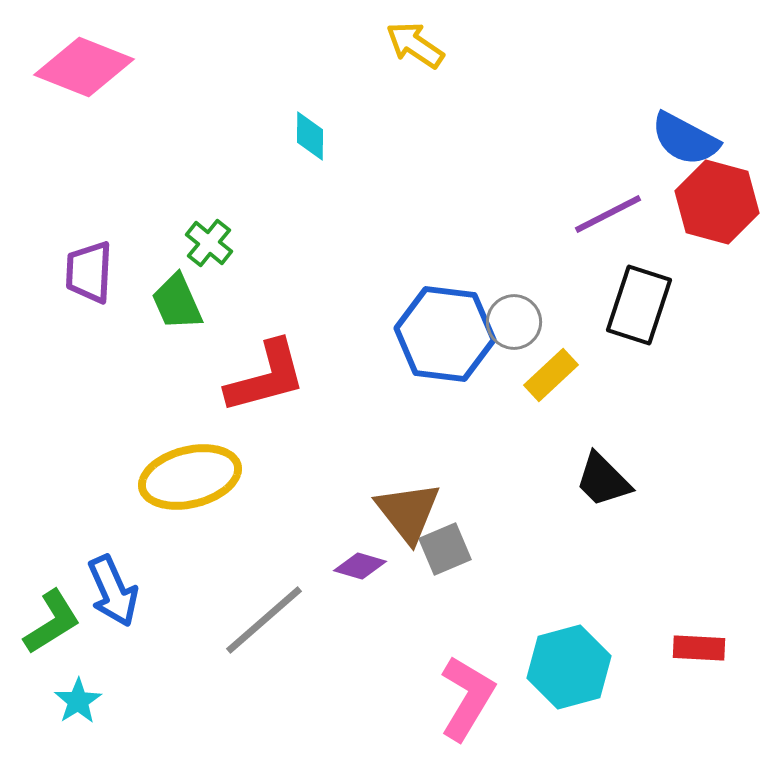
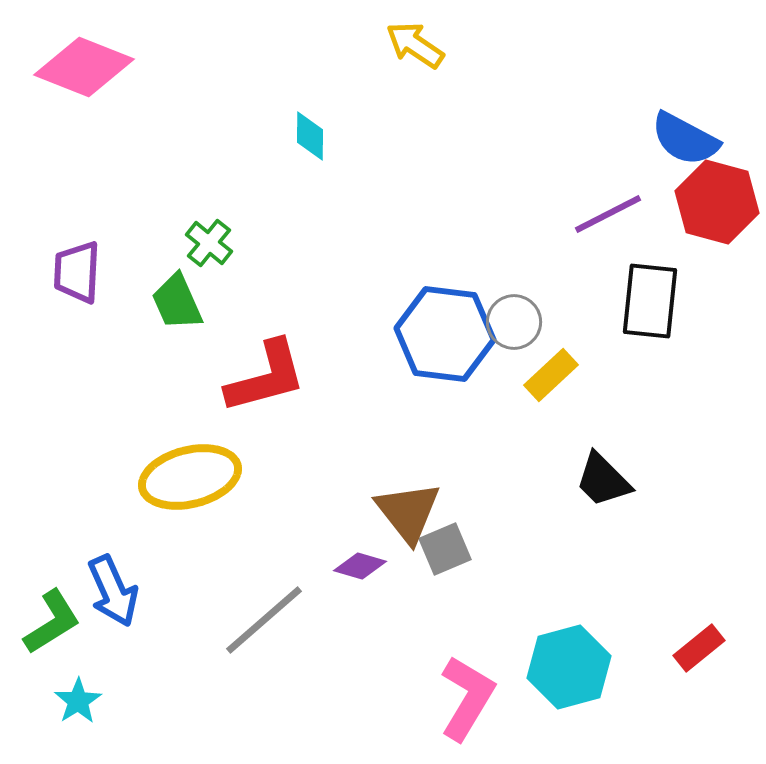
purple trapezoid: moved 12 px left
black rectangle: moved 11 px right, 4 px up; rotated 12 degrees counterclockwise
red rectangle: rotated 42 degrees counterclockwise
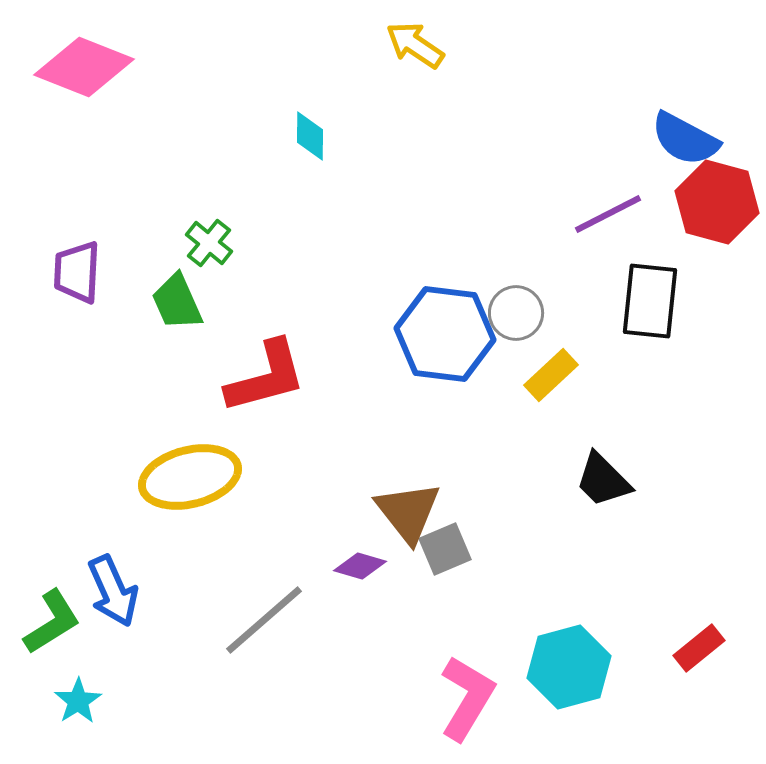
gray circle: moved 2 px right, 9 px up
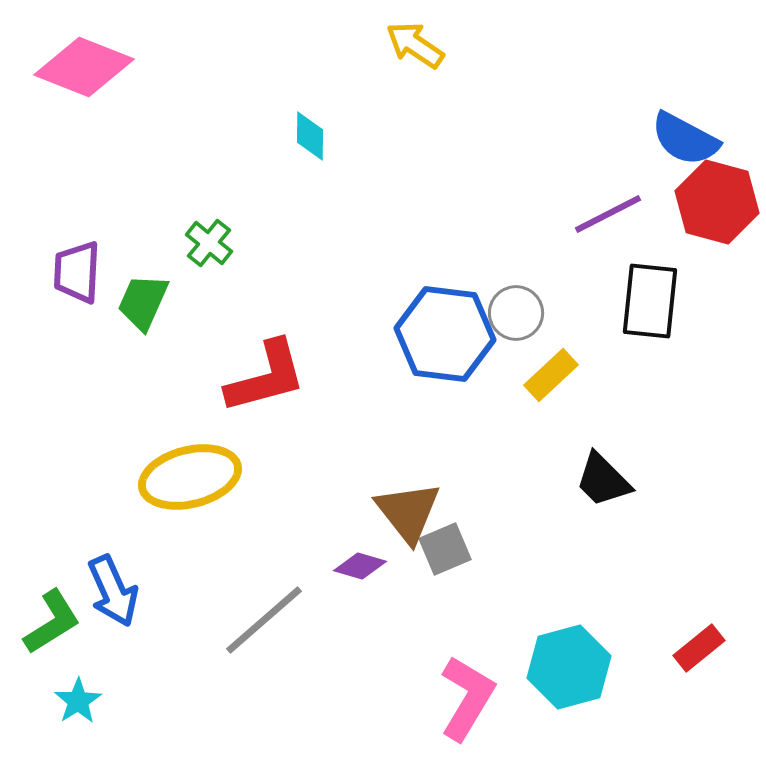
green trapezoid: moved 34 px left; rotated 48 degrees clockwise
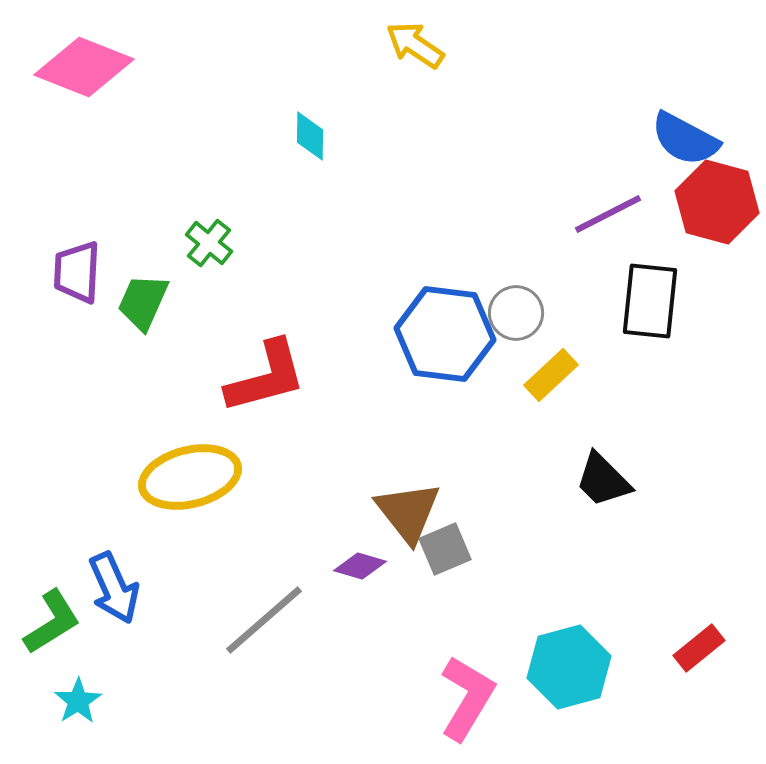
blue arrow: moved 1 px right, 3 px up
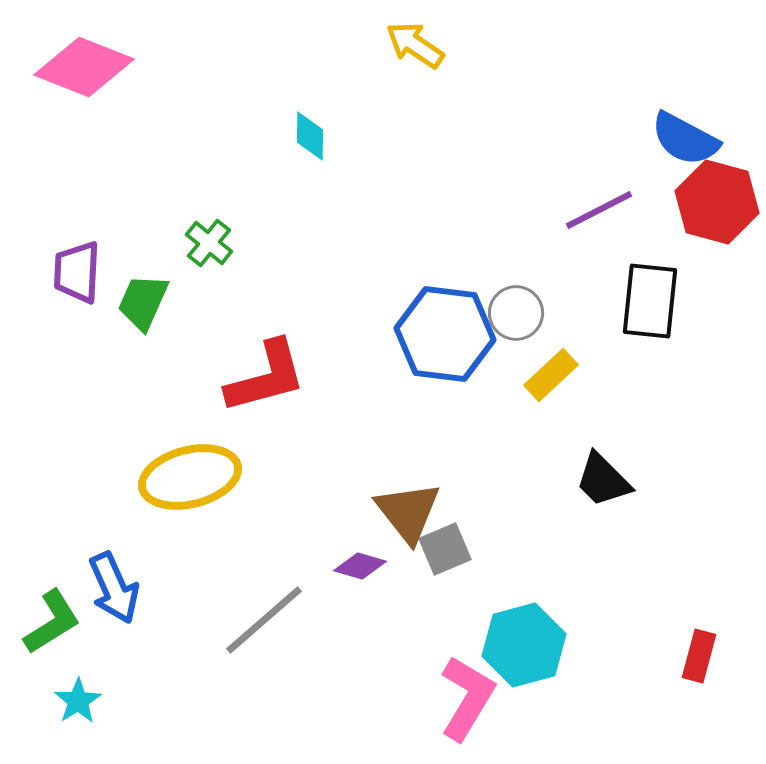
purple line: moved 9 px left, 4 px up
red rectangle: moved 8 px down; rotated 36 degrees counterclockwise
cyan hexagon: moved 45 px left, 22 px up
